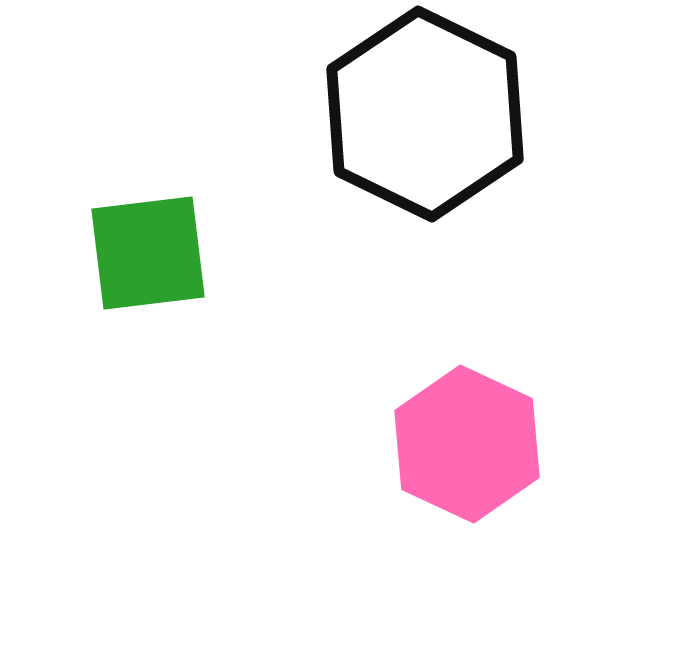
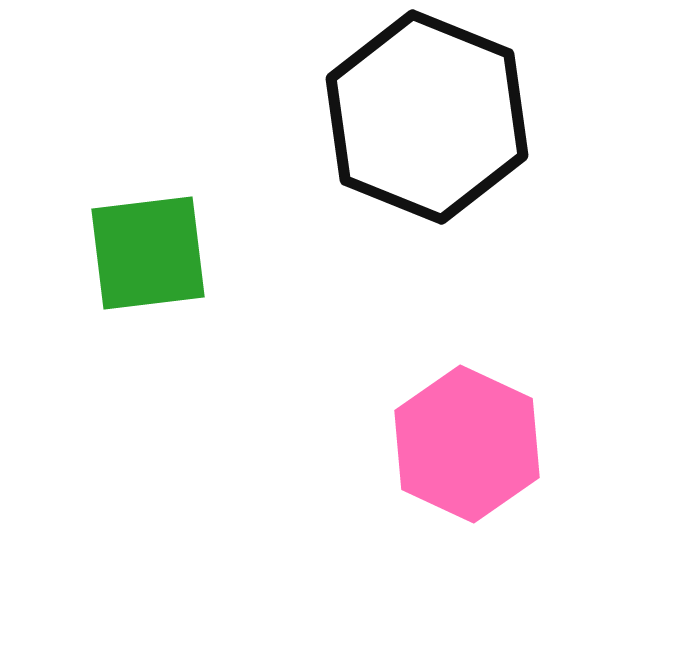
black hexagon: moved 2 px right, 3 px down; rotated 4 degrees counterclockwise
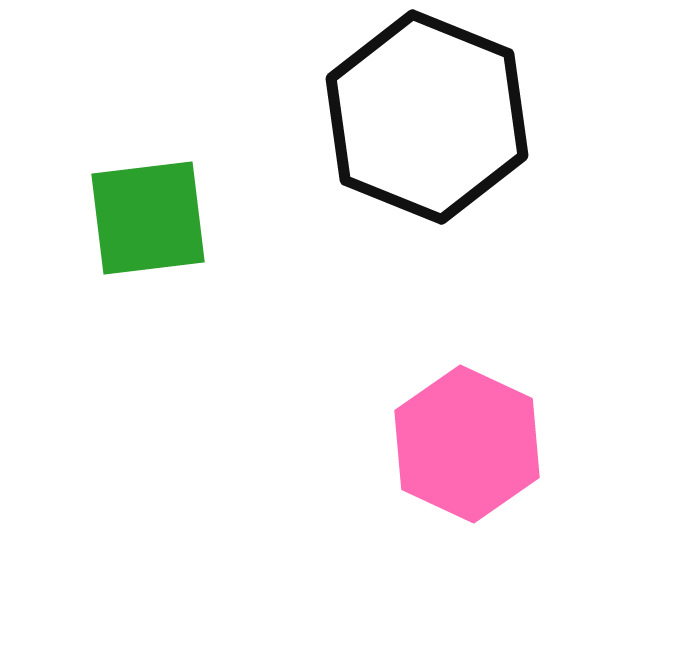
green square: moved 35 px up
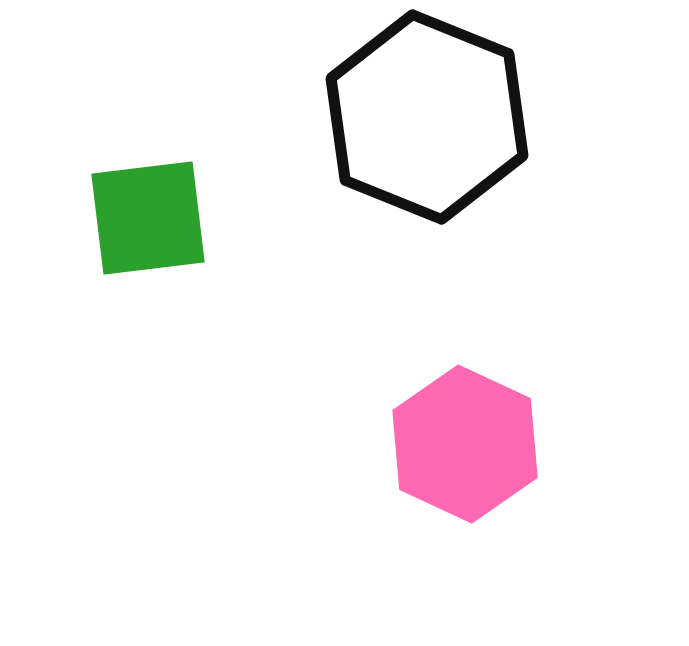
pink hexagon: moved 2 px left
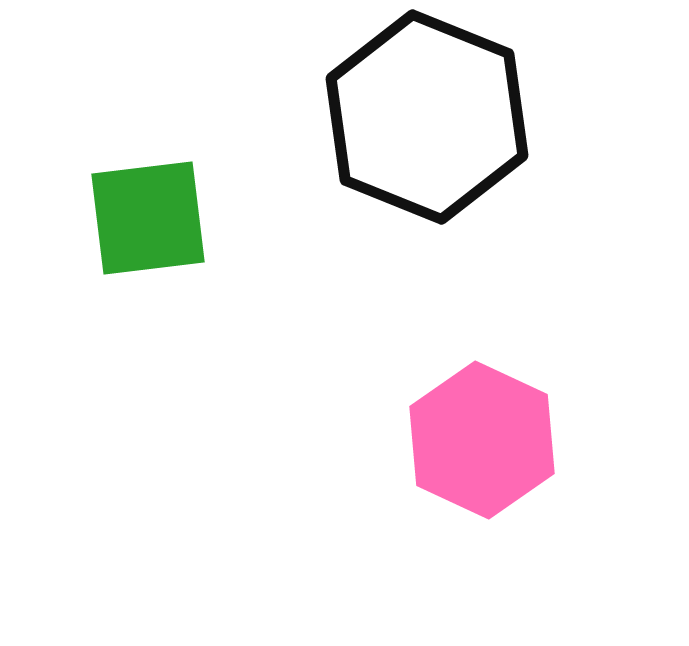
pink hexagon: moved 17 px right, 4 px up
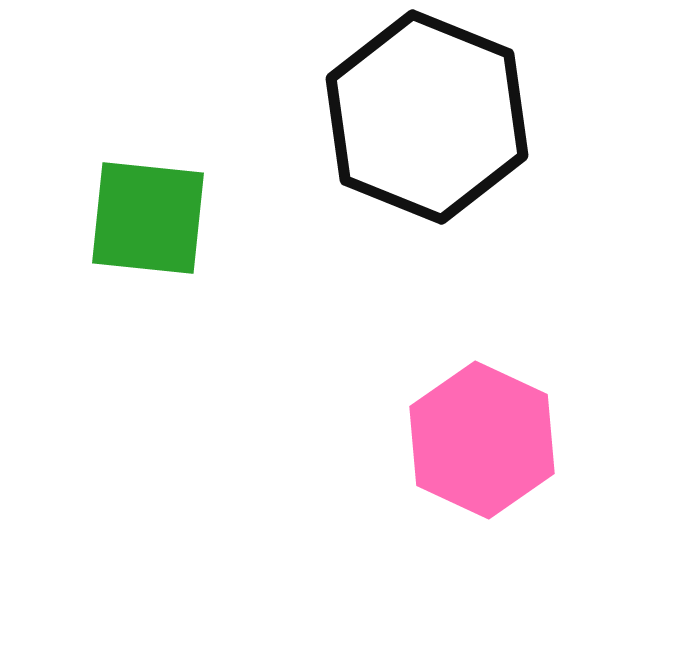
green square: rotated 13 degrees clockwise
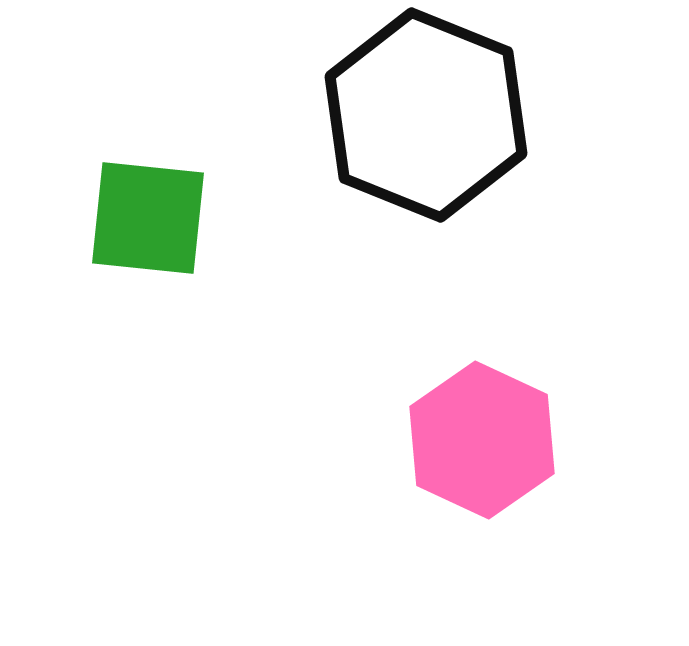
black hexagon: moved 1 px left, 2 px up
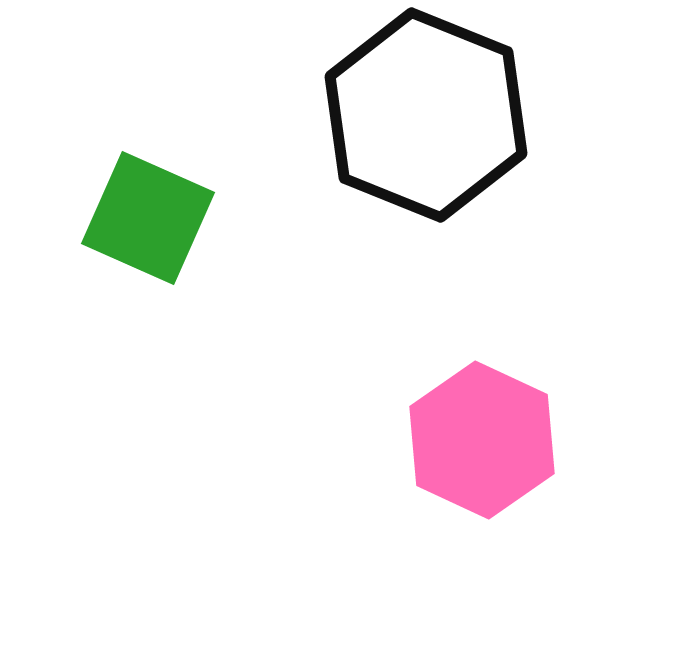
green square: rotated 18 degrees clockwise
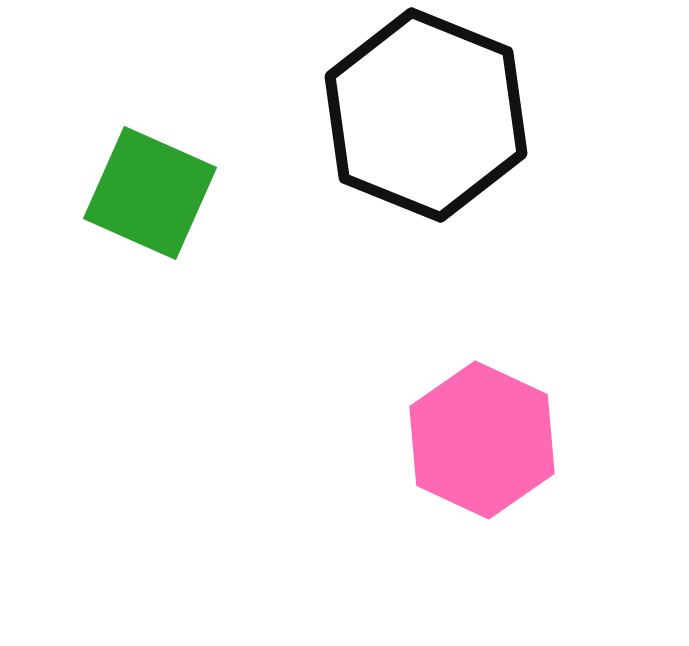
green square: moved 2 px right, 25 px up
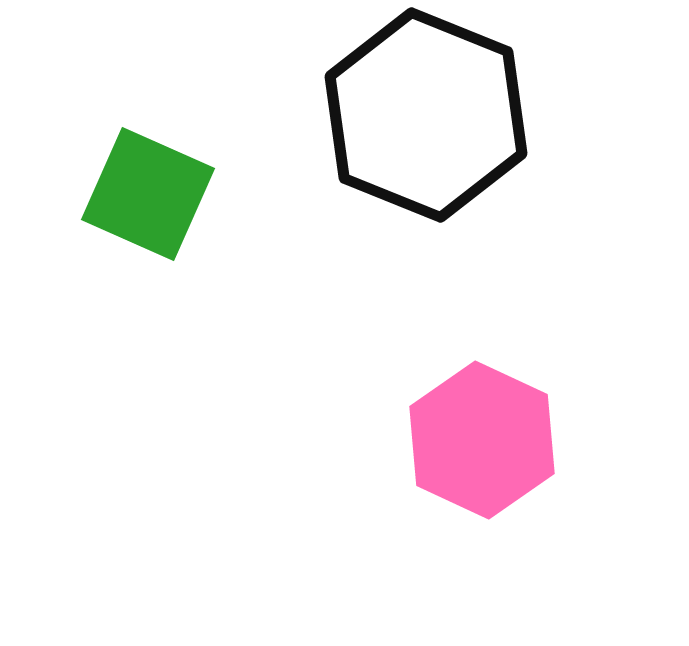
green square: moved 2 px left, 1 px down
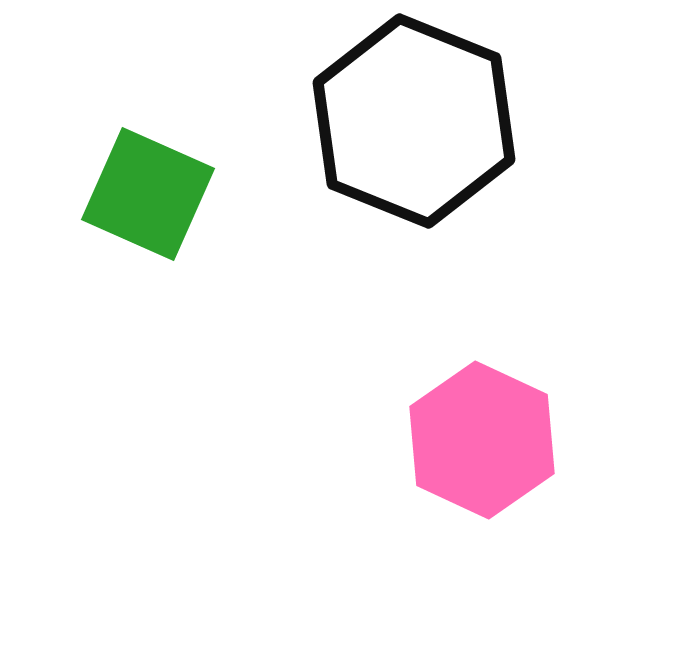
black hexagon: moved 12 px left, 6 px down
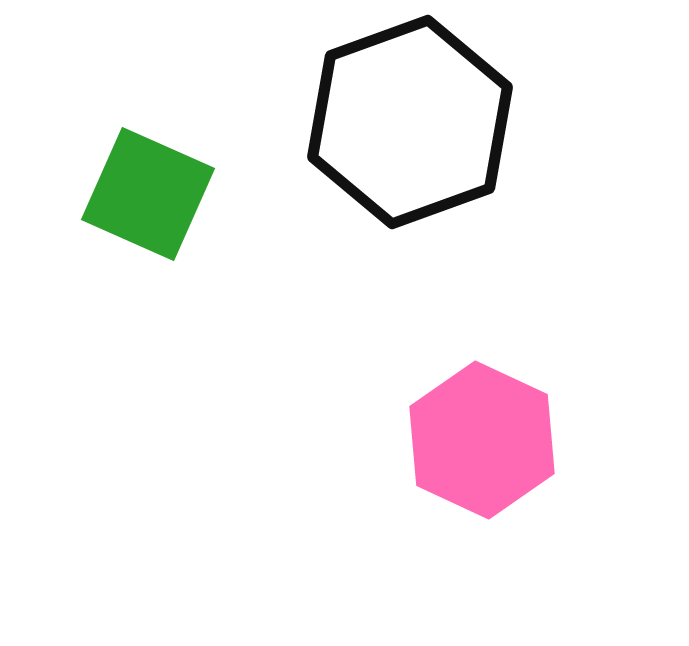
black hexagon: moved 4 px left, 1 px down; rotated 18 degrees clockwise
